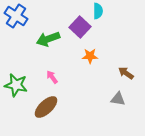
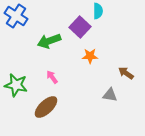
green arrow: moved 1 px right, 2 px down
gray triangle: moved 8 px left, 4 px up
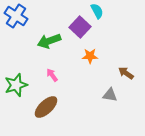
cyan semicircle: moved 1 px left; rotated 28 degrees counterclockwise
pink arrow: moved 2 px up
green star: rotated 30 degrees counterclockwise
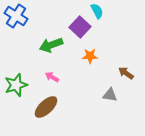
green arrow: moved 2 px right, 4 px down
pink arrow: moved 2 px down; rotated 24 degrees counterclockwise
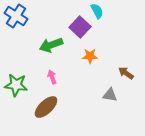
pink arrow: rotated 40 degrees clockwise
green star: rotated 25 degrees clockwise
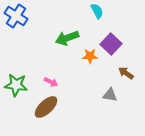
purple square: moved 31 px right, 17 px down
green arrow: moved 16 px right, 7 px up
pink arrow: moved 1 px left, 5 px down; rotated 136 degrees clockwise
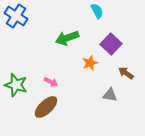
orange star: moved 7 px down; rotated 21 degrees counterclockwise
green star: rotated 10 degrees clockwise
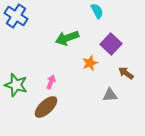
pink arrow: rotated 96 degrees counterclockwise
gray triangle: rotated 14 degrees counterclockwise
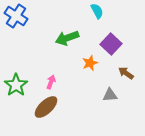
green star: rotated 20 degrees clockwise
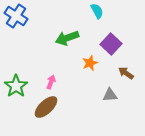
green star: moved 1 px down
